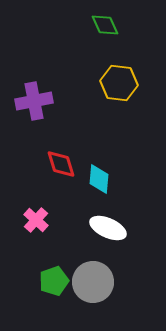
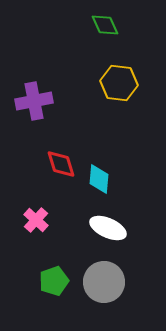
gray circle: moved 11 px right
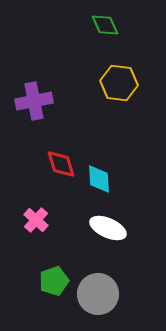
cyan diamond: rotated 8 degrees counterclockwise
gray circle: moved 6 px left, 12 px down
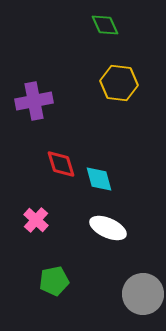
cyan diamond: rotated 12 degrees counterclockwise
green pentagon: rotated 8 degrees clockwise
gray circle: moved 45 px right
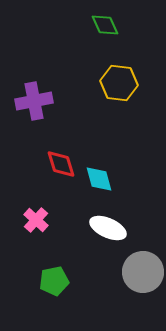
gray circle: moved 22 px up
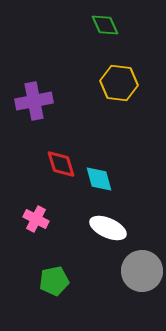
pink cross: moved 1 px up; rotated 15 degrees counterclockwise
gray circle: moved 1 px left, 1 px up
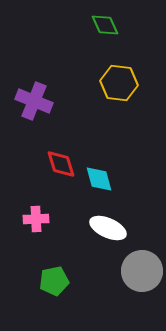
purple cross: rotated 33 degrees clockwise
pink cross: rotated 30 degrees counterclockwise
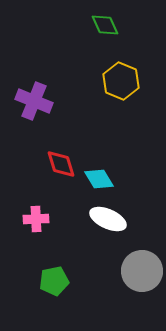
yellow hexagon: moved 2 px right, 2 px up; rotated 15 degrees clockwise
cyan diamond: rotated 16 degrees counterclockwise
white ellipse: moved 9 px up
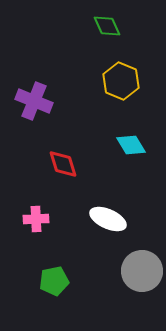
green diamond: moved 2 px right, 1 px down
red diamond: moved 2 px right
cyan diamond: moved 32 px right, 34 px up
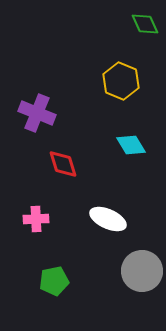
green diamond: moved 38 px right, 2 px up
purple cross: moved 3 px right, 12 px down
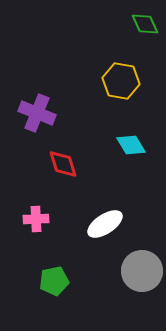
yellow hexagon: rotated 12 degrees counterclockwise
white ellipse: moved 3 px left, 5 px down; rotated 57 degrees counterclockwise
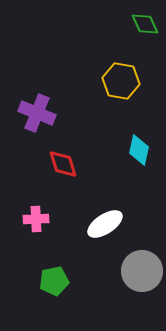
cyan diamond: moved 8 px right, 5 px down; rotated 44 degrees clockwise
